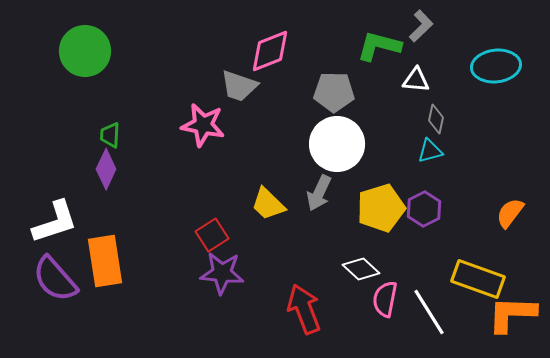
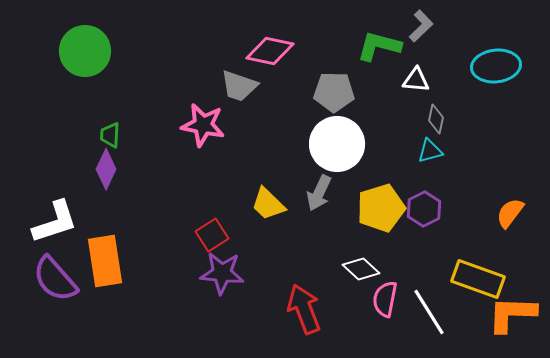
pink diamond: rotated 33 degrees clockwise
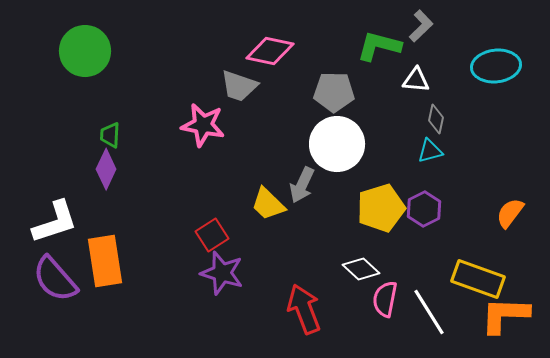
gray arrow: moved 17 px left, 8 px up
purple star: rotated 12 degrees clockwise
orange L-shape: moved 7 px left, 1 px down
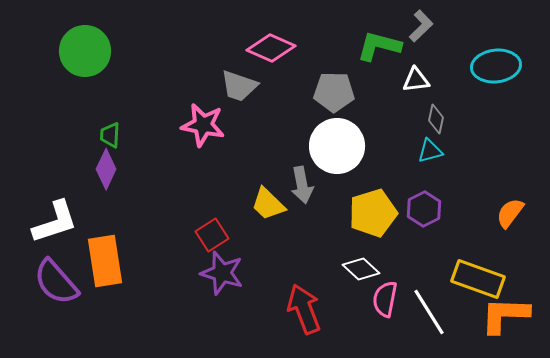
pink diamond: moved 1 px right, 3 px up; rotated 12 degrees clockwise
white triangle: rotated 12 degrees counterclockwise
white circle: moved 2 px down
gray arrow: rotated 36 degrees counterclockwise
yellow pentagon: moved 8 px left, 5 px down
purple semicircle: moved 1 px right, 3 px down
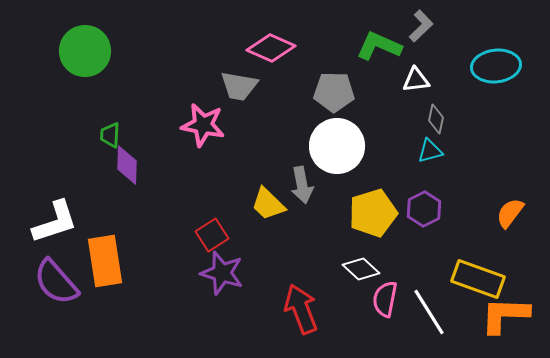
green L-shape: rotated 9 degrees clockwise
gray trapezoid: rotated 9 degrees counterclockwise
purple diamond: moved 21 px right, 4 px up; rotated 24 degrees counterclockwise
red arrow: moved 3 px left
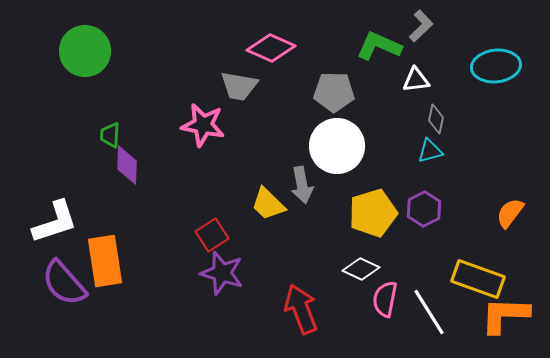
white diamond: rotated 18 degrees counterclockwise
purple semicircle: moved 8 px right, 1 px down
